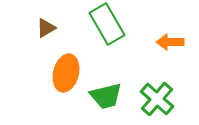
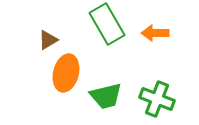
brown triangle: moved 2 px right, 12 px down
orange arrow: moved 15 px left, 9 px up
green cross: rotated 20 degrees counterclockwise
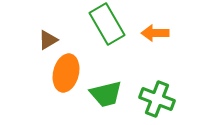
green trapezoid: moved 2 px up
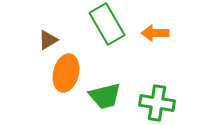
green trapezoid: moved 1 px left, 2 px down
green cross: moved 4 px down; rotated 12 degrees counterclockwise
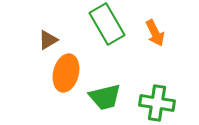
orange arrow: rotated 116 degrees counterclockwise
green trapezoid: moved 1 px down
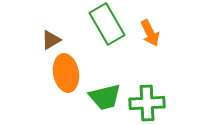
orange arrow: moved 5 px left
brown triangle: moved 3 px right
orange ellipse: rotated 24 degrees counterclockwise
green cross: moved 10 px left; rotated 12 degrees counterclockwise
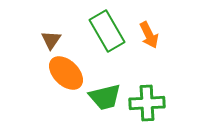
green rectangle: moved 7 px down
orange arrow: moved 1 px left, 2 px down
brown triangle: rotated 25 degrees counterclockwise
orange ellipse: rotated 36 degrees counterclockwise
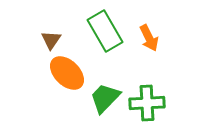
green rectangle: moved 2 px left
orange arrow: moved 3 px down
orange ellipse: moved 1 px right
green trapezoid: moved 1 px down; rotated 148 degrees clockwise
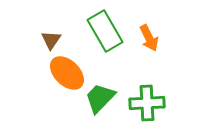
green trapezoid: moved 5 px left
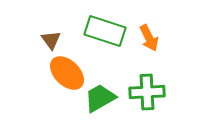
green rectangle: rotated 42 degrees counterclockwise
brown triangle: rotated 10 degrees counterclockwise
green trapezoid: rotated 16 degrees clockwise
green cross: moved 11 px up
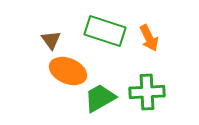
orange ellipse: moved 1 px right, 2 px up; rotated 21 degrees counterclockwise
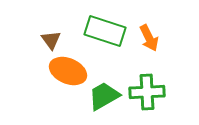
green trapezoid: moved 4 px right, 2 px up
